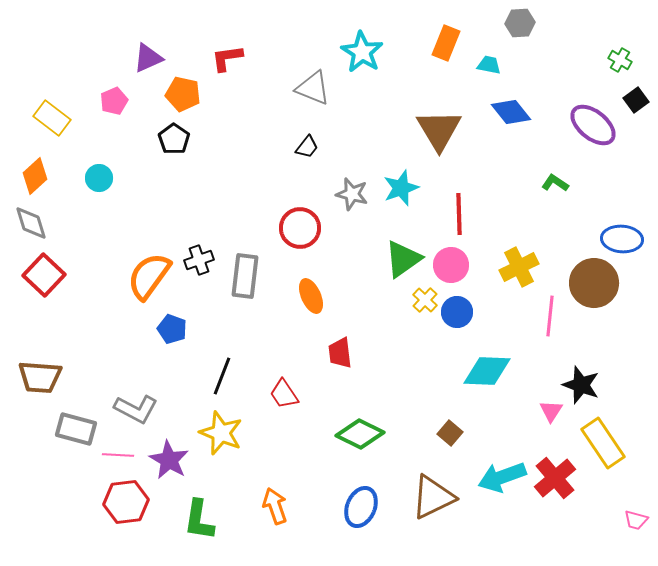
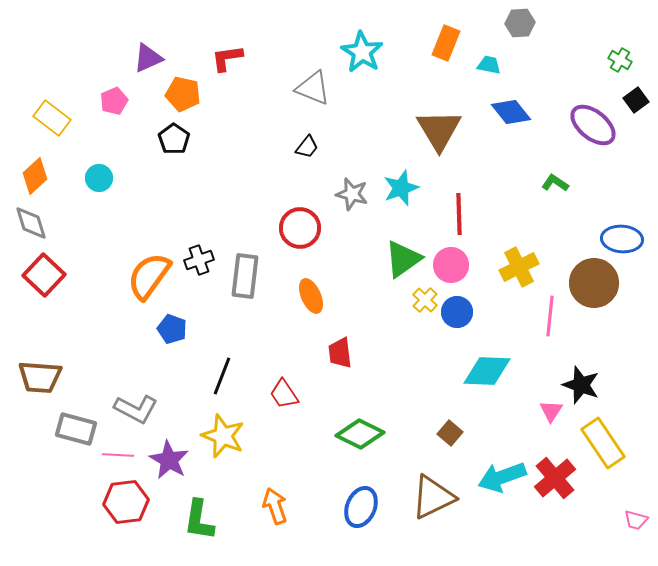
yellow star at (221, 433): moved 2 px right, 3 px down
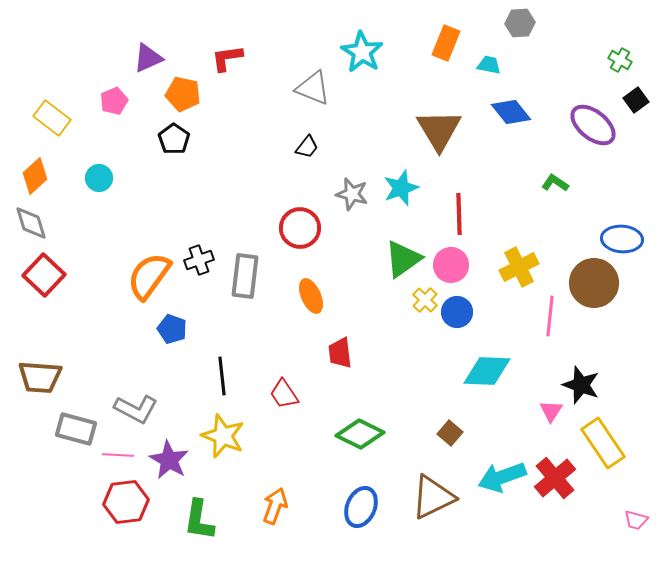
black line at (222, 376): rotated 27 degrees counterclockwise
orange arrow at (275, 506): rotated 39 degrees clockwise
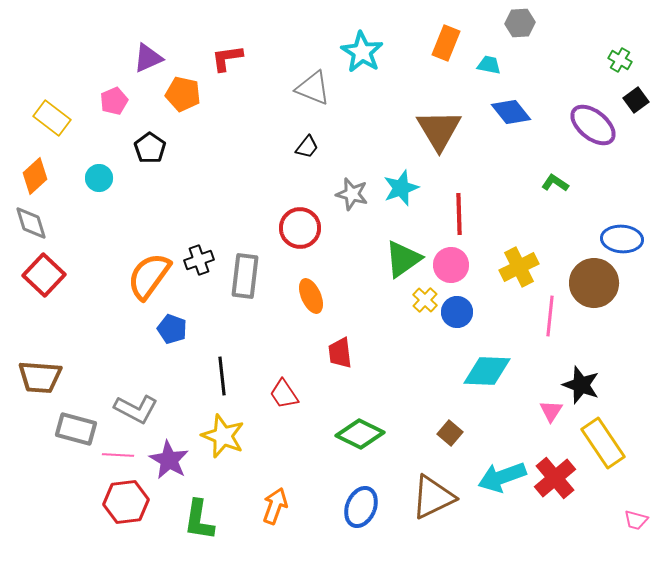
black pentagon at (174, 139): moved 24 px left, 9 px down
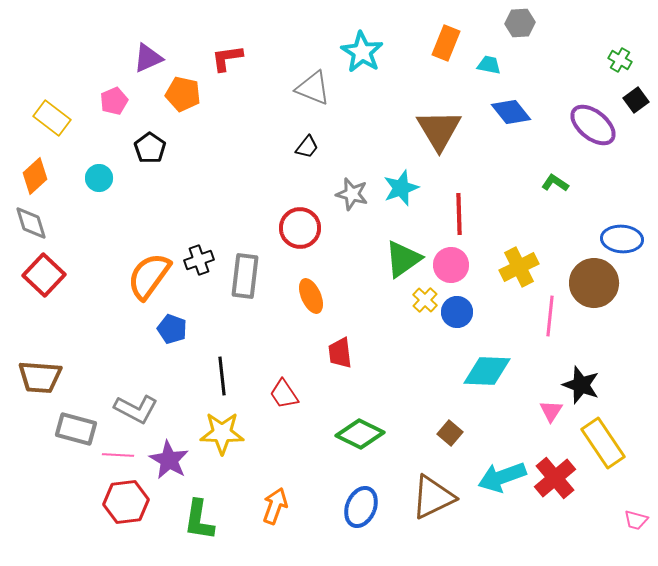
yellow star at (223, 436): moved 1 px left, 3 px up; rotated 21 degrees counterclockwise
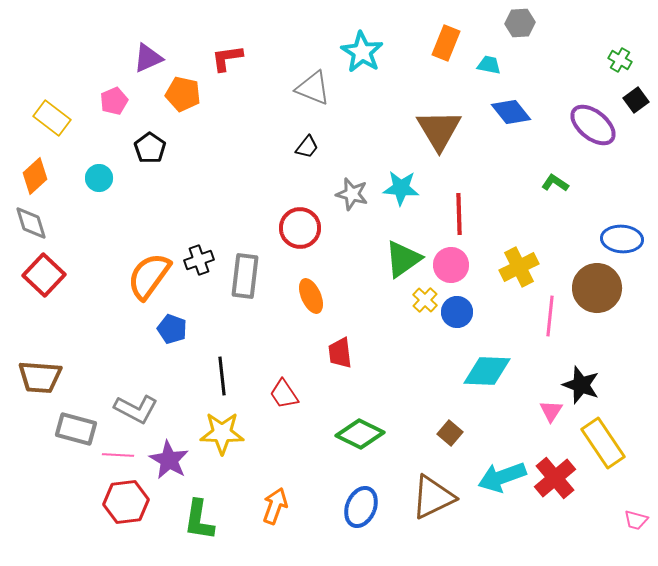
cyan star at (401, 188): rotated 24 degrees clockwise
brown circle at (594, 283): moved 3 px right, 5 px down
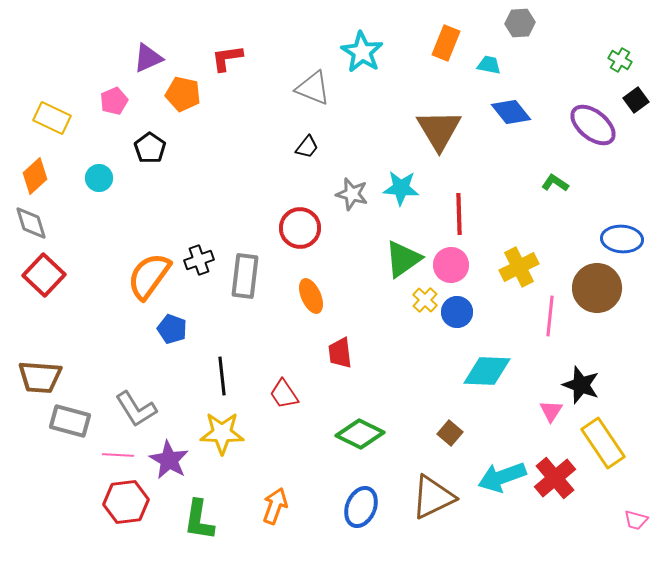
yellow rectangle at (52, 118): rotated 12 degrees counterclockwise
gray L-shape at (136, 409): rotated 30 degrees clockwise
gray rectangle at (76, 429): moved 6 px left, 8 px up
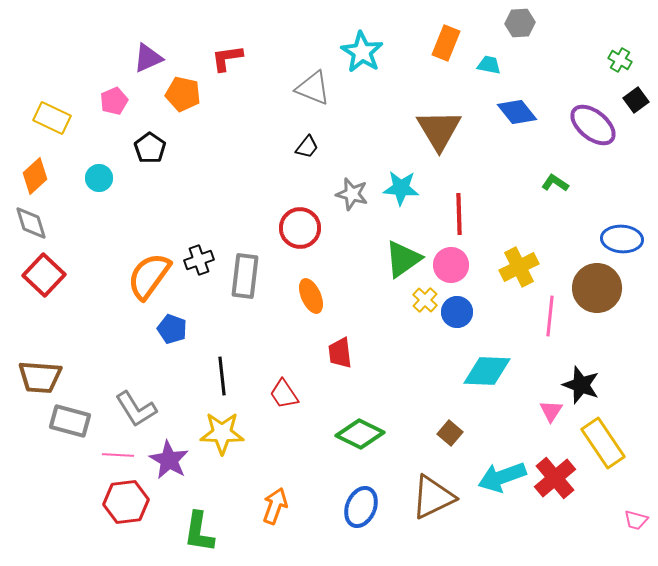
blue diamond at (511, 112): moved 6 px right
green L-shape at (199, 520): moved 12 px down
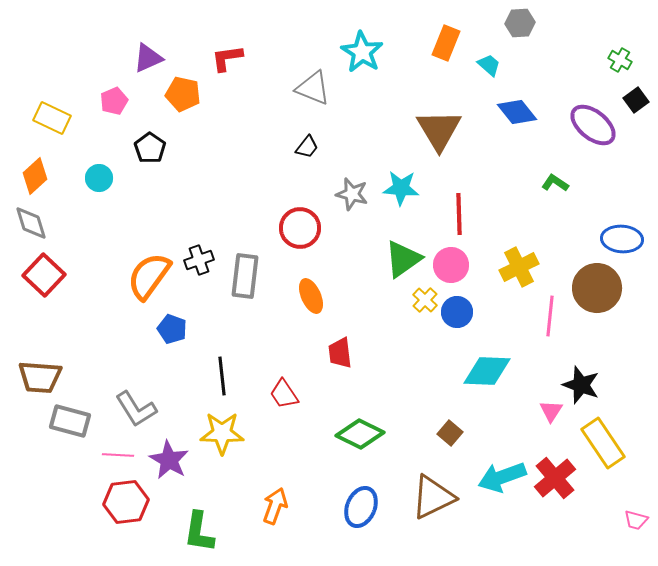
cyan trapezoid at (489, 65): rotated 30 degrees clockwise
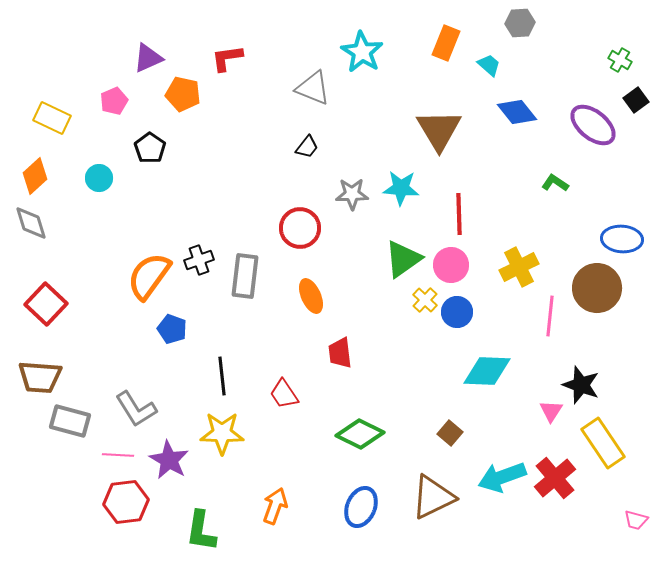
gray star at (352, 194): rotated 16 degrees counterclockwise
red square at (44, 275): moved 2 px right, 29 px down
green L-shape at (199, 532): moved 2 px right, 1 px up
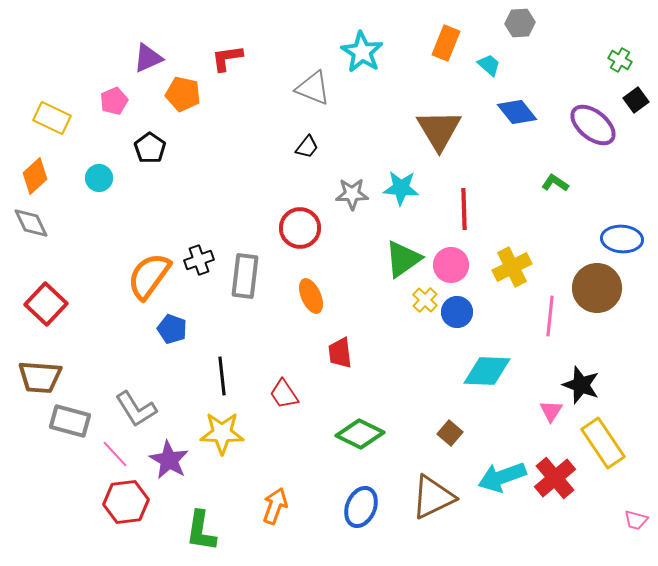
red line at (459, 214): moved 5 px right, 5 px up
gray diamond at (31, 223): rotated 9 degrees counterclockwise
yellow cross at (519, 267): moved 7 px left
pink line at (118, 455): moved 3 px left, 1 px up; rotated 44 degrees clockwise
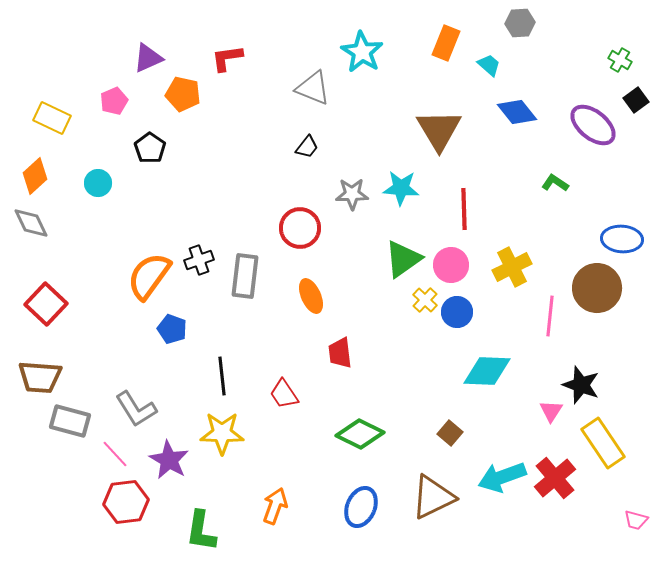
cyan circle at (99, 178): moved 1 px left, 5 px down
